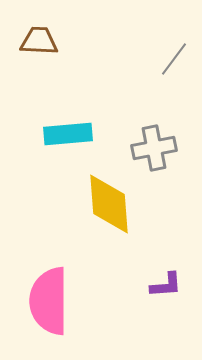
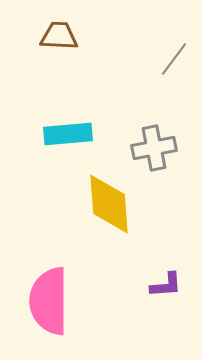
brown trapezoid: moved 20 px right, 5 px up
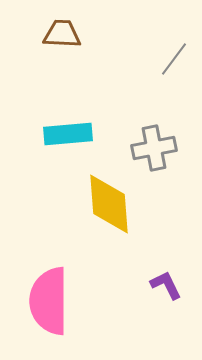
brown trapezoid: moved 3 px right, 2 px up
purple L-shape: rotated 112 degrees counterclockwise
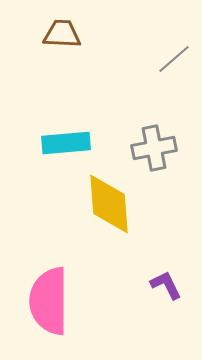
gray line: rotated 12 degrees clockwise
cyan rectangle: moved 2 px left, 9 px down
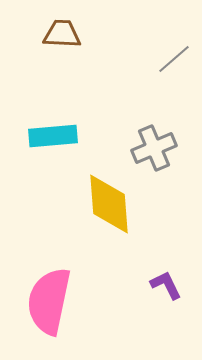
cyan rectangle: moved 13 px left, 7 px up
gray cross: rotated 12 degrees counterclockwise
pink semicircle: rotated 12 degrees clockwise
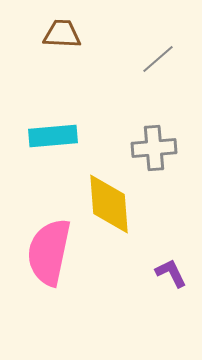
gray line: moved 16 px left
gray cross: rotated 18 degrees clockwise
purple L-shape: moved 5 px right, 12 px up
pink semicircle: moved 49 px up
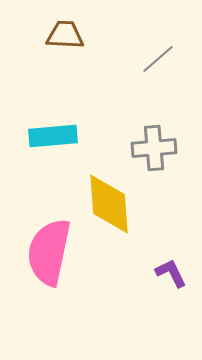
brown trapezoid: moved 3 px right, 1 px down
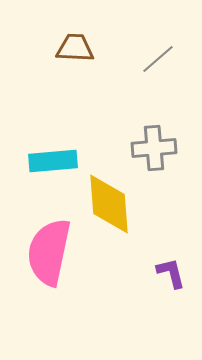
brown trapezoid: moved 10 px right, 13 px down
cyan rectangle: moved 25 px down
purple L-shape: rotated 12 degrees clockwise
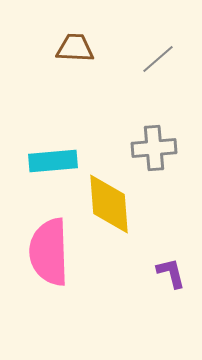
pink semicircle: rotated 14 degrees counterclockwise
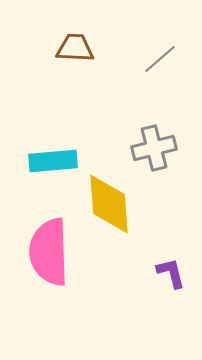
gray line: moved 2 px right
gray cross: rotated 9 degrees counterclockwise
